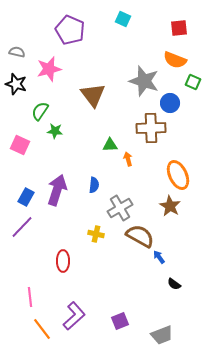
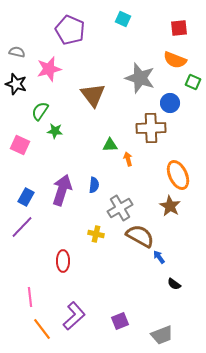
gray star: moved 4 px left, 3 px up
purple arrow: moved 5 px right
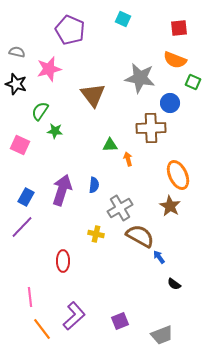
gray star: rotated 8 degrees counterclockwise
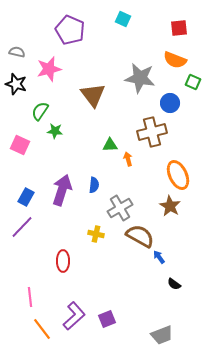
brown cross: moved 1 px right, 4 px down; rotated 12 degrees counterclockwise
purple square: moved 13 px left, 2 px up
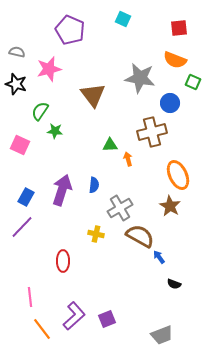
black semicircle: rotated 16 degrees counterclockwise
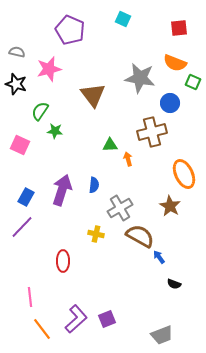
orange semicircle: moved 3 px down
orange ellipse: moved 6 px right, 1 px up
purple L-shape: moved 2 px right, 3 px down
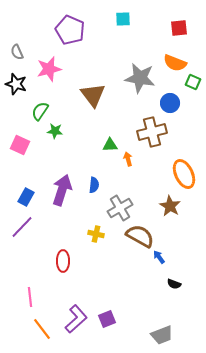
cyan square: rotated 28 degrees counterclockwise
gray semicircle: rotated 126 degrees counterclockwise
